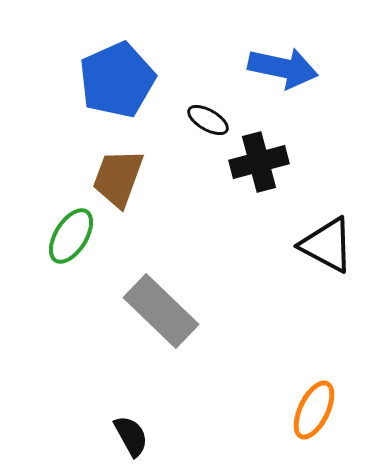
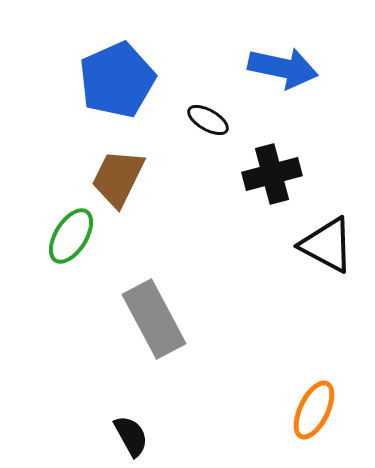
black cross: moved 13 px right, 12 px down
brown trapezoid: rotated 6 degrees clockwise
gray rectangle: moved 7 px left, 8 px down; rotated 18 degrees clockwise
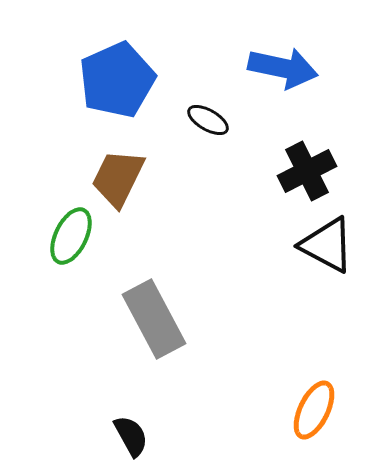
black cross: moved 35 px right, 3 px up; rotated 12 degrees counterclockwise
green ellipse: rotated 6 degrees counterclockwise
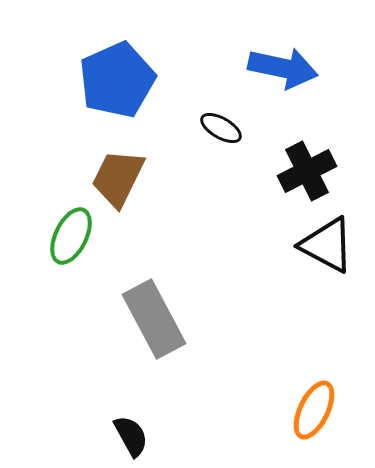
black ellipse: moved 13 px right, 8 px down
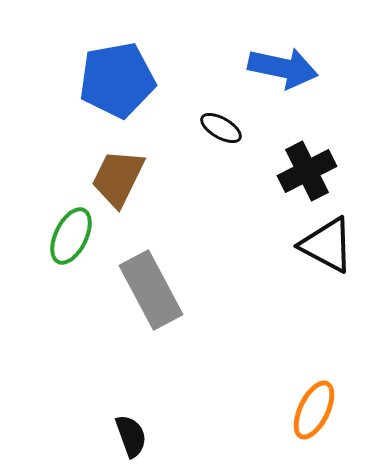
blue pentagon: rotated 14 degrees clockwise
gray rectangle: moved 3 px left, 29 px up
black semicircle: rotated 9 degrees clockwise
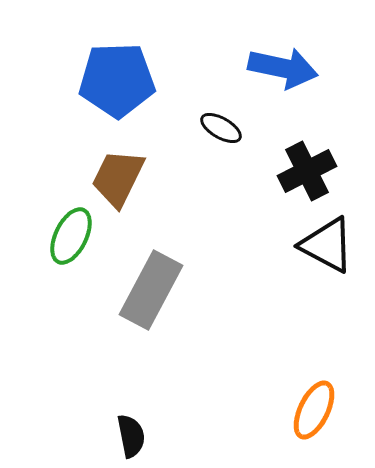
blue pentagon: rotated 8 degrees clockwise
gray rectangle: rotated 56 degrees clockwise
black semicircle: rotated 9 degrees clockwise
